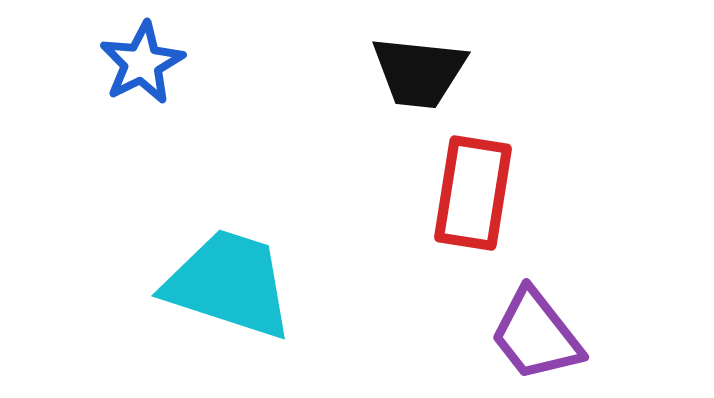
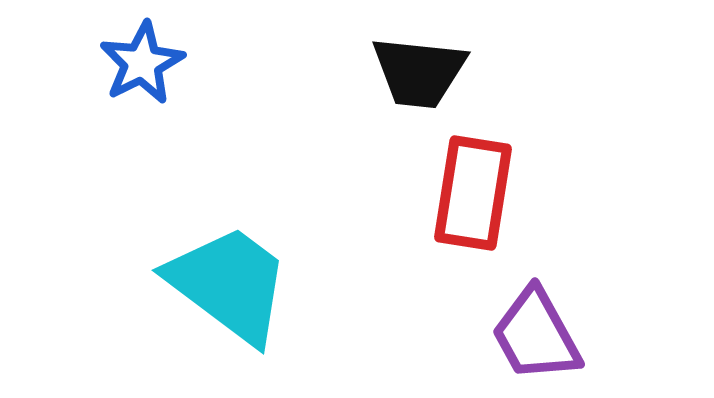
cyan trapezoid: rotated 19 degrees clockwise
purple trapezoid: rotated 9 degrees clockwise
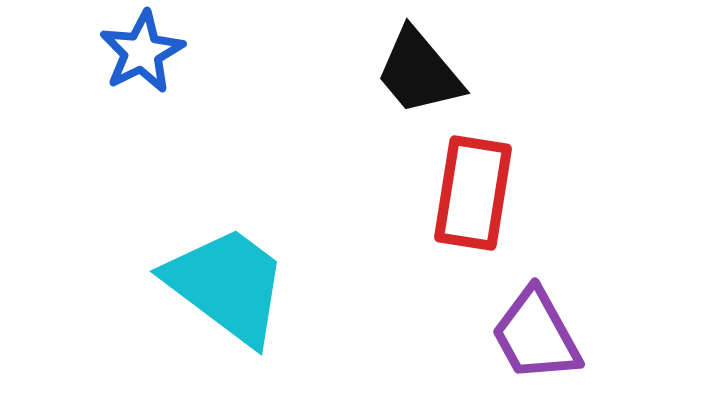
blue star: moved 11 px up
black trapezoid: rotated 44 degrees clockwise
cyan trapezoid: moved 2 px left, 1 px down
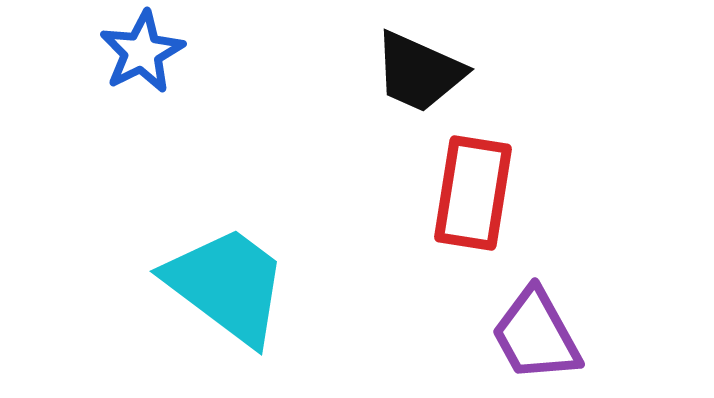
black trapezoid: rotated 26 degrees counterclockwise
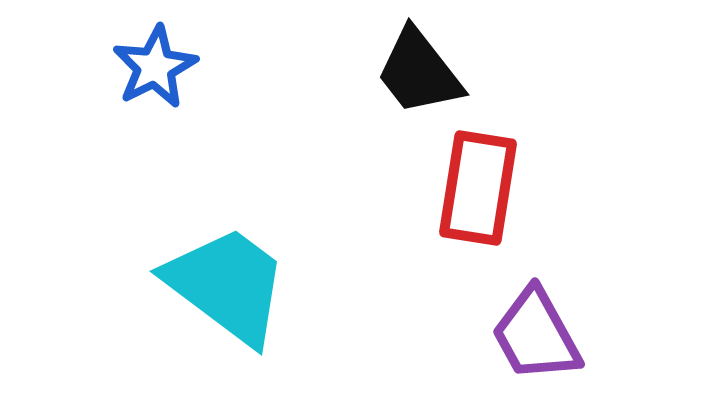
blue star: moved 13 px right, 15 px down
black trapezoid: rotated 28 degrees clockwise
red rectangle: moved 5 px right, 5 px up
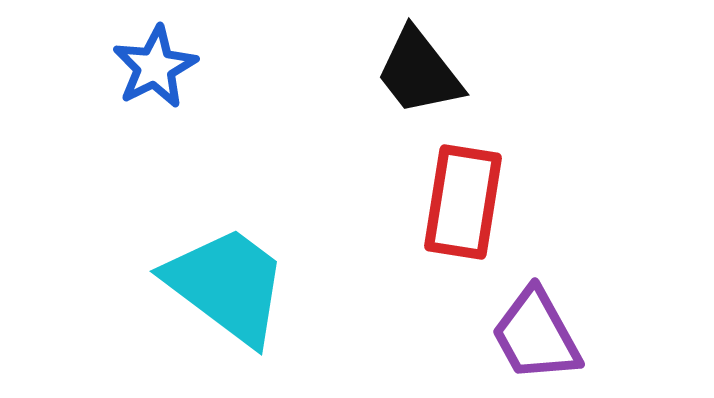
red rectangle: moved 15 px left, 14 px down
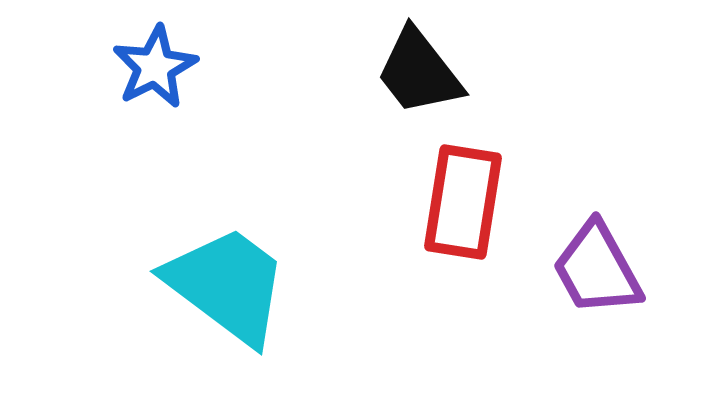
purple trapezoid: moved 61 px right, 66 px up
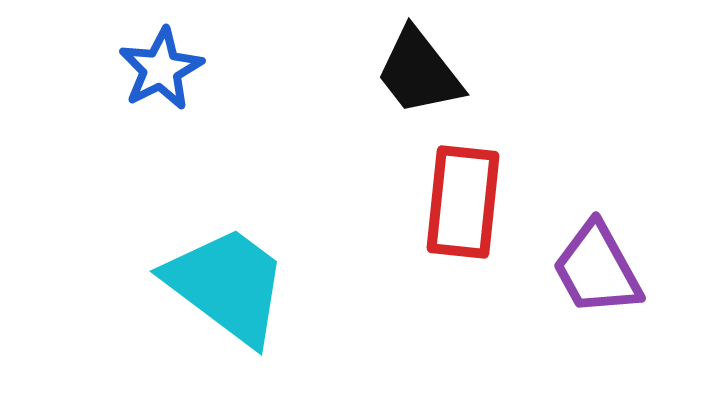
blue star: moved 6 px right, 2 px down
red rectangle: rotated 3 degrees counterclockwise
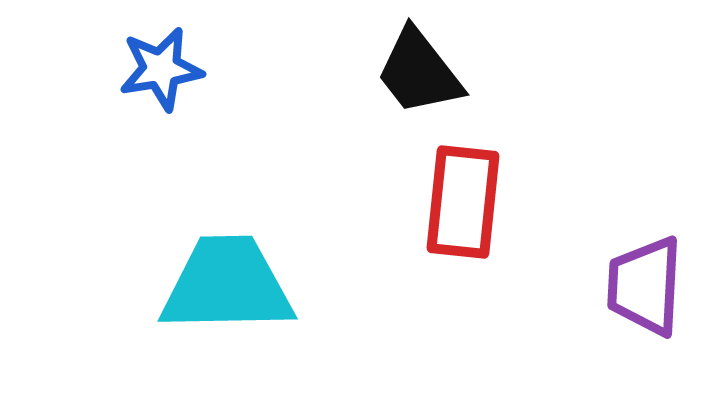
blue star: rotated 18 degrees clockwise
purple trapezoid: moved 48 px right, 17 px down; rotated 32 degrees clockwise
cyan trapezoid: rotated 38 degrees counterclockwise
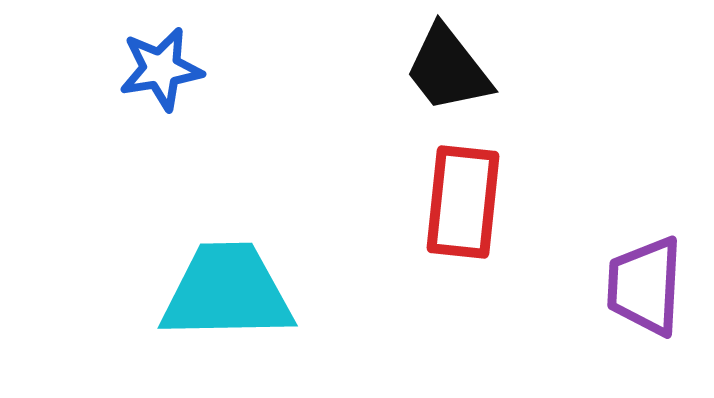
black trapezoid: moved 29 px right, 3 px up
cyan trapezoid: moved 7 px down
